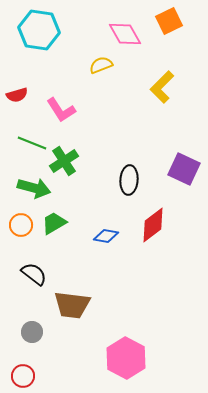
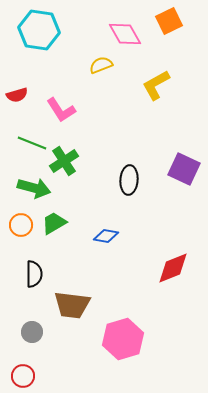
yellow L-shape: moved 6 px left, 2 px up; rotated 16 degrees clockwise
red diamond: moved 20 px right, 43 px down; rotated 15 degrees clockwise
black semicircle: rotated 52 degrees clockwise
pink hexagon: moved 3 px left, 19 px up; rotated 15 degrees clockwise
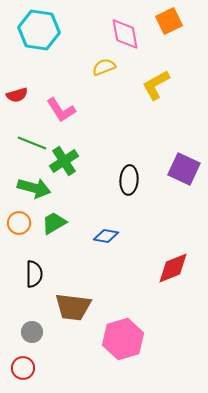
pink diamond: rotated 20 degrees clockwise
yellow semicircle: moved 3 px right, 2 px down
orange circle: moved 2 px left, 2 px up
brown trapezoid: moved 1 px right, 2 px down
red circle: moved 8 px up
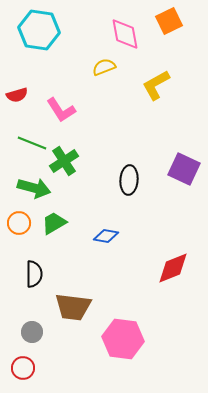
pink hexagon: rotated 24 degrees clockwise
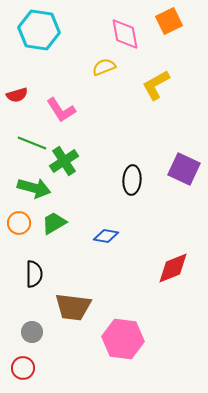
black ellipse: moved 3 px right
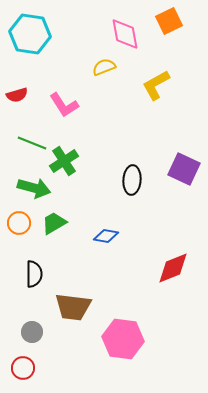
cyan hexagon: moved 9 px left, 4 px down
pink L-shape: moved 3 px right, 5 px up
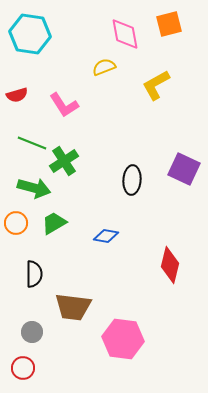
orange square: moved 3 px down; rotated 12 degrees clockwise
orange circle: moved 3 px left
red diamond: moved 3 px left, 3 px up; rotated 54 degrees counterclockwise
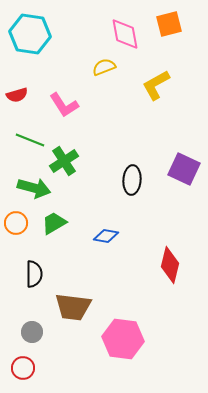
green line: moved 2 px left, 3 px up
